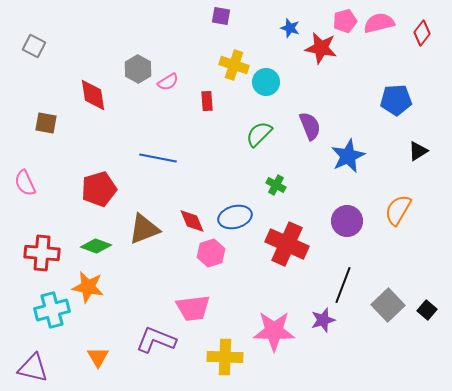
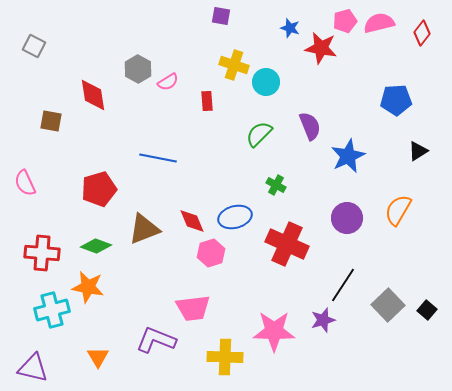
brown square at (46, 123): moved 5 px right, 2 px up
purple circle at (347, 221): moved 3 px up
black line at (343, 285): rotated 12 degrees clockwise
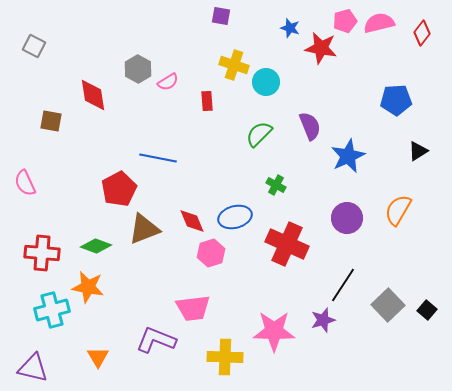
red pentagon at (99, 189): moved 20 px right; rotated 12 degrees counterclockwise
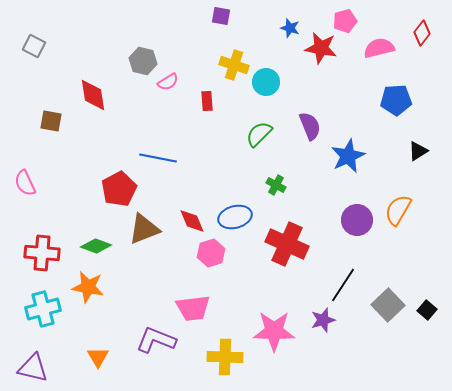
pink semicircle at (379, 23): moved 25 px down
gray hexagon at (138, 69): moved 5 px right, 8 px up; rotated 16 degrees counterclockwise
purple circle at (347, 218): moved 10 px right, 2 px down
cyan cross at (52, 310): moved 9 px left, 1 px up
